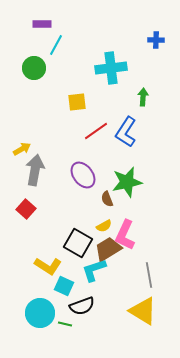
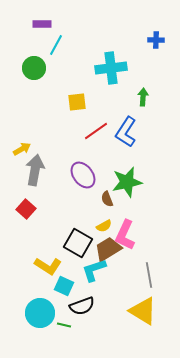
green line: moved 1 px left, 1 px down
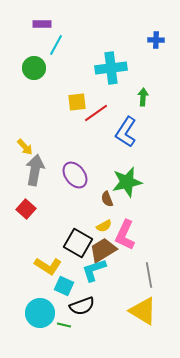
red line: moved 18 px up
yellow arrow: moved 3 px right, 2 px up; rotated 78 degrees clockwise
purple ellipse: moved 8 px left
brown trapezoid: moved 5 px left, 1 px down
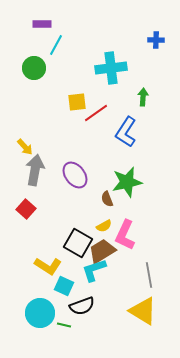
brown trapezoid: moved 1 px left, 1 px down
